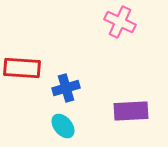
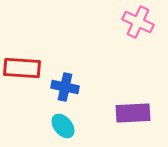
pink cross: moved 18 px right
blue cross: moved 1 px left, 1 px up; rotated 28 degrees clockwise
purple rectangle: moved 2 px right, 2 px down
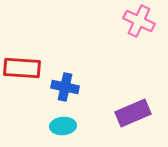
pink cross: moved 1 px right, 1 px up
purple rectangle: rotated 20 degrees counterclockwise
cyan ellipse: rotated 55 degrees counterclockwise
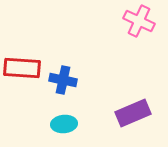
blue cross: moved 2 px left, 7 px up
cyan ellipse: moved 1 px right, 2 px up
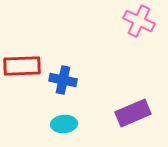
red rectangle: moved 2 px up; rotated 6 degrees counterclockwise
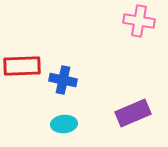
pink cross: rotated 16 degrees counterclockwise
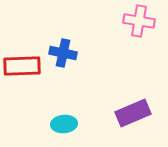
blue cross: moved 27 px up
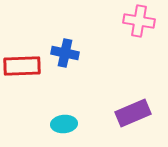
blue cross: moved 2 px right
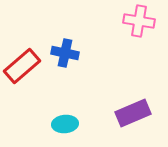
red rectangle: rotated 39 degrees counterclockwise
cyan ellipse: moved 1 px right
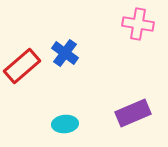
pink cross: moved 1 px left, 3 px down
blue cross: rotated 24 degrees clockwise
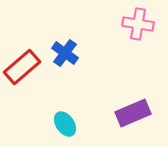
red rectangle: moved 1 px down
cyan ellipse: rotated 60 degrees clockwise
